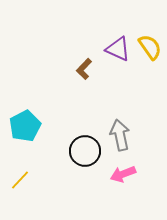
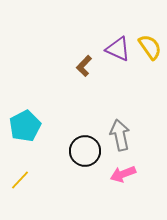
brown L-shape: moved 3 px up
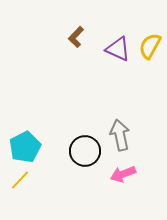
yellow semicircle: moved 1 px up; rotated 116 degrees counterclockwise
brown L-shape: moved 8 px left, 29 px up
cyan pentagon: moved 21 px down
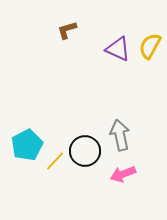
brown L-shape: moved 9 px left, 7 px up; rotated 30 degrees clockwise
cyan pentagon: moved 2 px right, 2 px up
yellow line: moved 35 px right, 19 px up
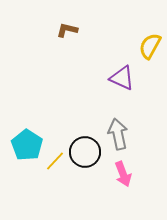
brown L-shape: rotated 30 degrees clockwise
purple triangle: moved 4 px right, 29 px down
gray arrow: moved 2 px left, 1 px up
cyan pentagon: rotated 12 degrees counterclockwise
black circle: moved 1 px down
pink arrow: rotated 90 degrees counterclockwise
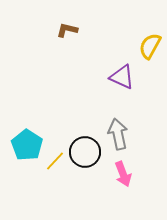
purple triangle: moved 1 px up
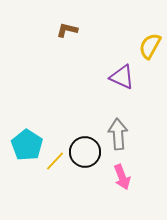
gray arrow: rotated 8 degrees clockwise
pink arrow: moved 1 px left, 3 px down
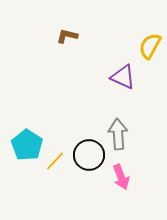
brown L-shape: moved 6 px down
purple triangle: moved 1 px right
black circle: moved 4 px right, 3 px down
pink arrow: moved 1 px left
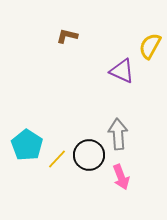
purple triangle: moved 1 px left, 6 px up
yellow line: moved 2 px right, 2 px up
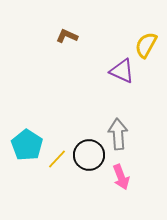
brown L-shape: rotated 10 degrees clockwise
yellow semicircle: moved 4 px left, 1 px up
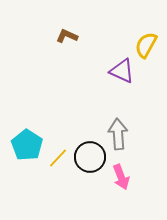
black circle: moved 1 px right, 2 px down
yellow line: moved 1 px right, 1 px up
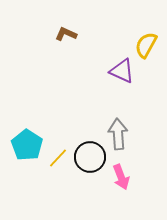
brown L-shape: moved 1 px left, 2 px up
